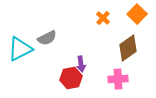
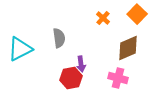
gray semicircle: moved 12 px right; rotated 72 degrees counterclockwise
brown diamond: rotated 12 degrees clockwise
pink cross: moved 1 px up; rotated 18 degrees clockwise
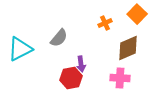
orange cross: moved 2 px right, 5 px down; rotated 24 degrees clockwise
gray semicircle: rotated 48 degrees clockwise
pink cross: moved 2 px right; rotated 12 degrees counterclockwise
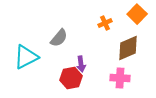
cyan triangle: moved 6 px right, 8 px down
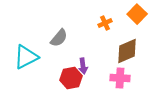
brown diamond: moved 1 px left, 3 px down
purple arrow: moved 2 px right, 2 px down
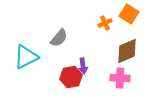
orange square: moved 8 px left; rotated 12 degrees counterclockwise
red hexagon: moved 1 px up
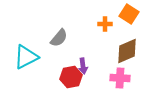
orange cross: moved 1 px down; rotated 24 degrees clockwise
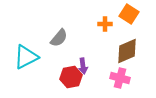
pink cross: rotated 12 degrees clockwise
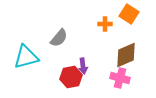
brown diamond: moved 1 px left, 4 px down
cyan triangle: rotated 12 degrees clockwise
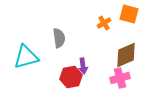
orange square: rotated 18 degrees counterclockwise
orange cross: moved 1 px left, 1 px up; rotated 32 degrees counterclockwise
gray semicircle: rotated 48 degrees counterclockwise
pink cross: rotated 30 degrees counterclockwise
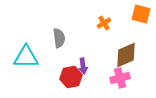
orange square: moved 12 px right
cyan triangle: rotated 16 degrees clockwise
